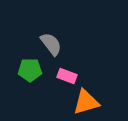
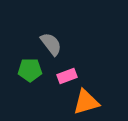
pink rectangle: rotated 42 degrees counterclockwise
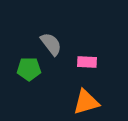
green pentagon: moved 1 px left, 1 px up
pink rectangle: moved 20 px right, 14 px up; rotated 24 degrees clockwise
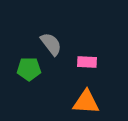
orange triangle: rotated 20 degrees clockwise
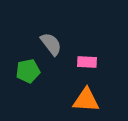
green pentagon: moved 1 px left, 2 px down; rotated 10 degrees counterclockwise
orange triangle: moved 2 px up
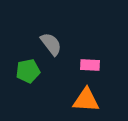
pink rectangle: moved 3 px right, 3 px down
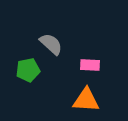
gray semicircle: rotated 10 degrees counterclockwise
green pentagon: moved 1 px up
